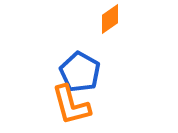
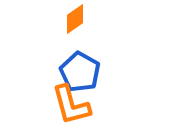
orange diamond: moved 35 px left
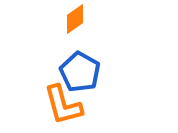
orange L-shape: moved 8 px left
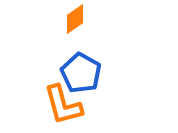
blue pentagon: moved 1 px right, 1 px down
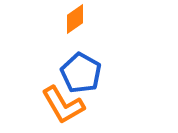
orange L-shape: rotated 15 degrees counterclockwise
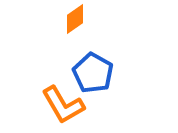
blue pentagon: moved 12 px right
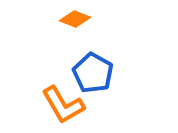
orange diamond: rotated 56 degrees clockwise
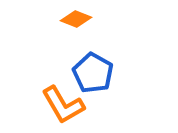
orange diamond: moved 1 px right
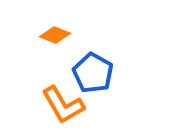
orange diamond: moved 21 px left, 16 px down
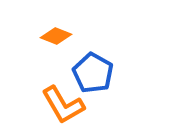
orange diamond: moved 1 px right, 1 px down
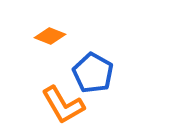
orange diamond: moved 6 px left
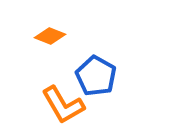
blue pentagon: moved 3 px right, 3 px down
